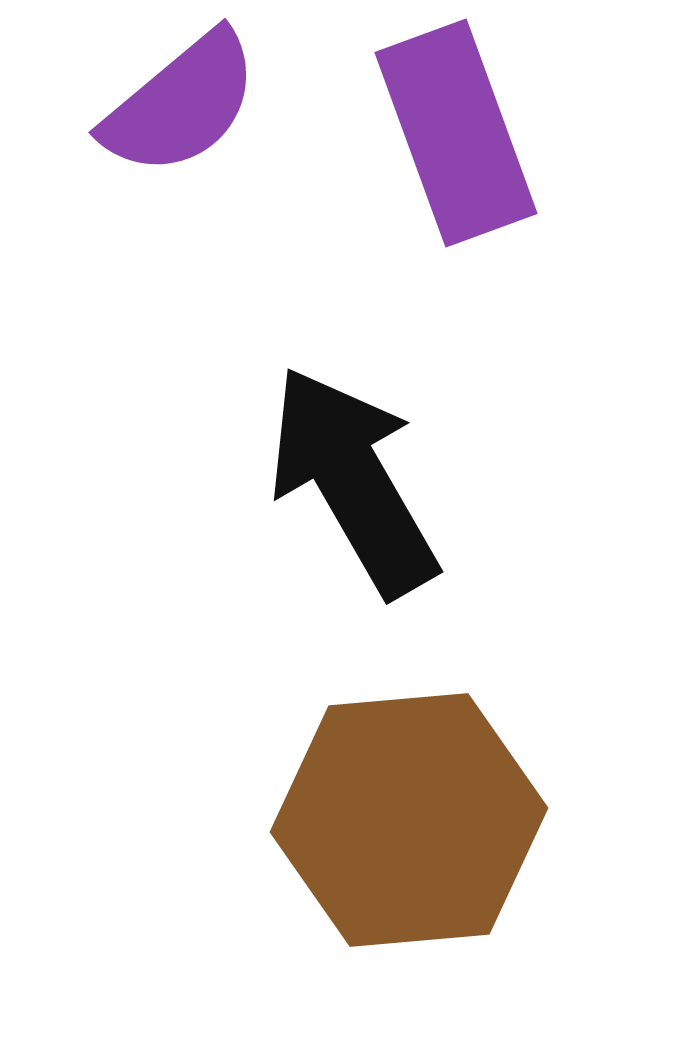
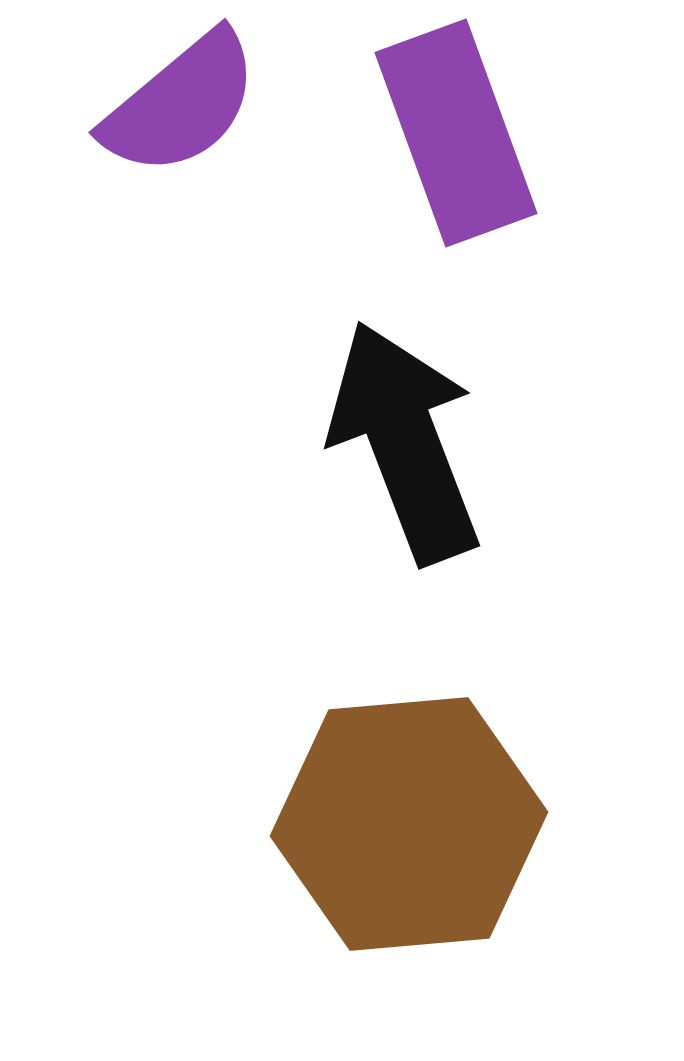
black arrow: moved 52 px right, 39 px up; rotated 9 degrees clockwise
brown hexagon: moved 4 px down
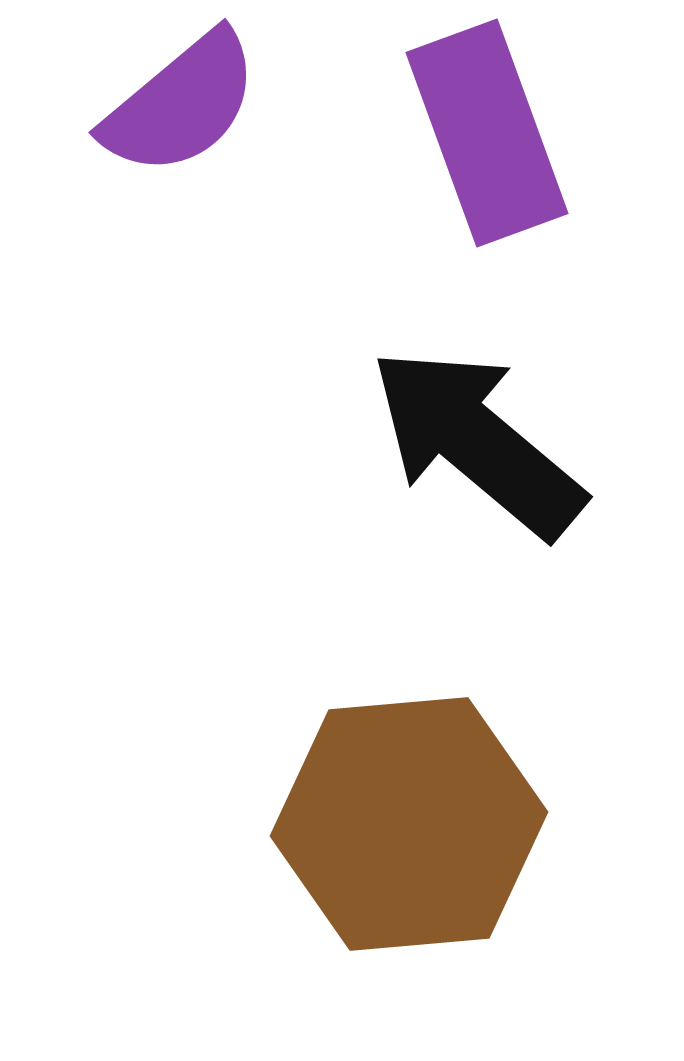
purple rectangle: moved 31 px right
black arrow: moved 72 px right; rotated 29 degrees counterclockwise
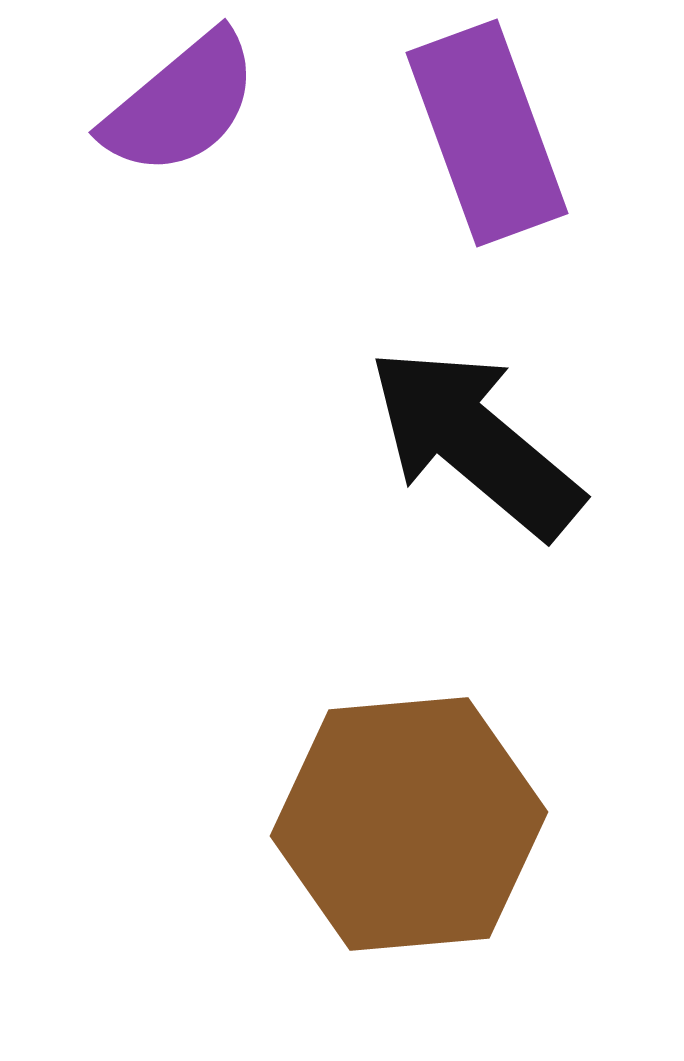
black arrow: moved 2 px left
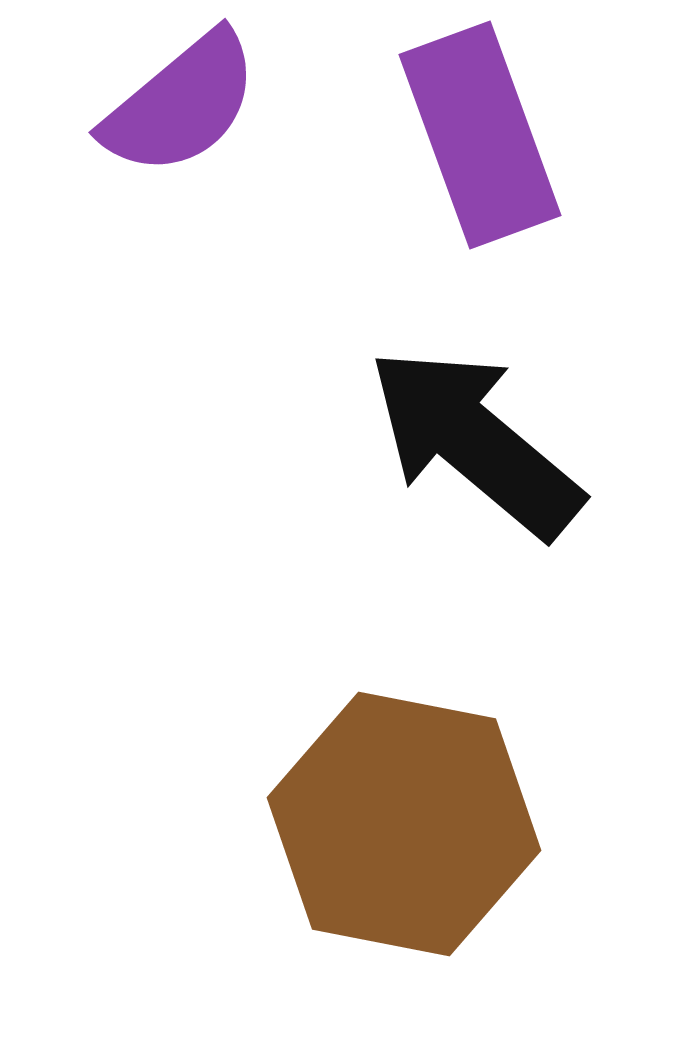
purple rectangle: moved 7 px left, 2 px down
brown hexagon: moved 5 px left; rotated 16 degrees clockwise
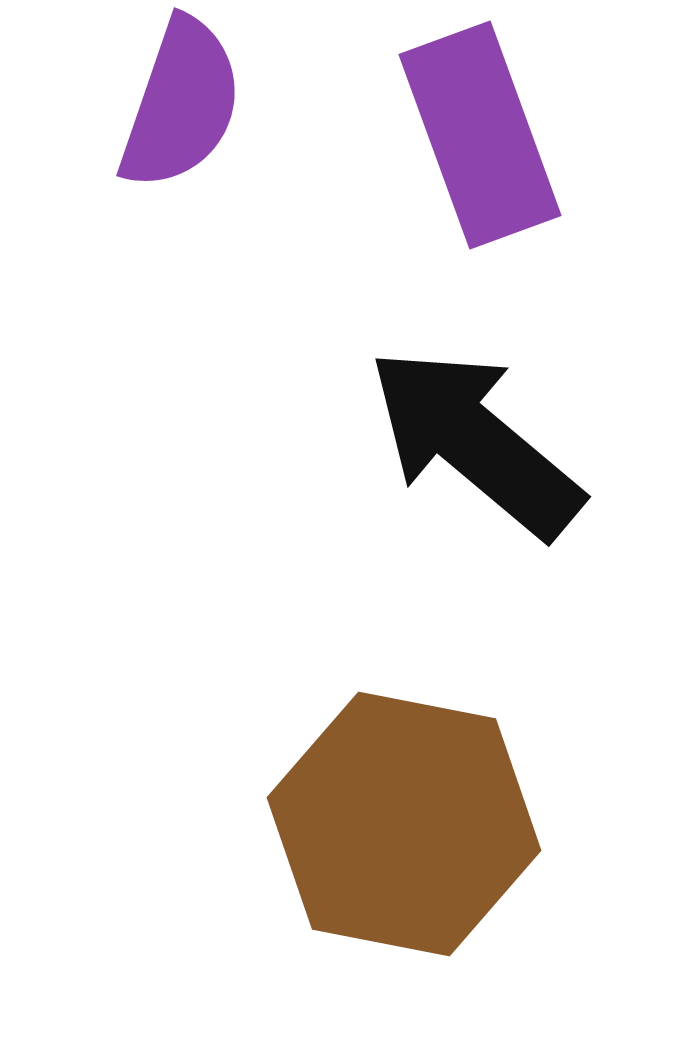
purple semicircle: rotated 31 degrees counterclockwise
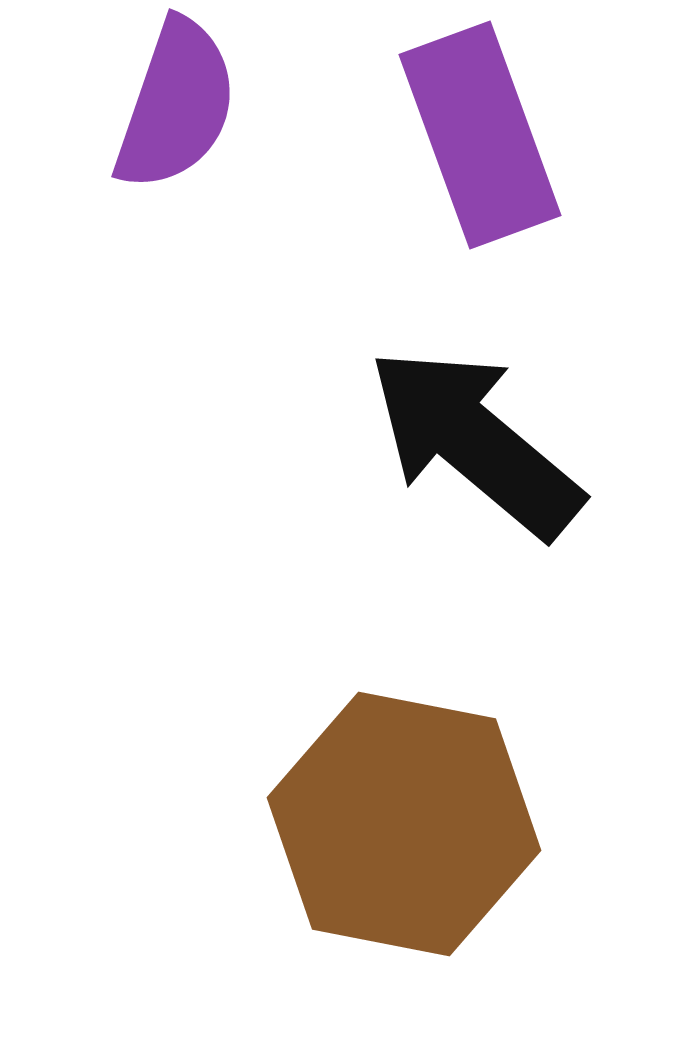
purple semicircle: moved 5 px left, 1 px down
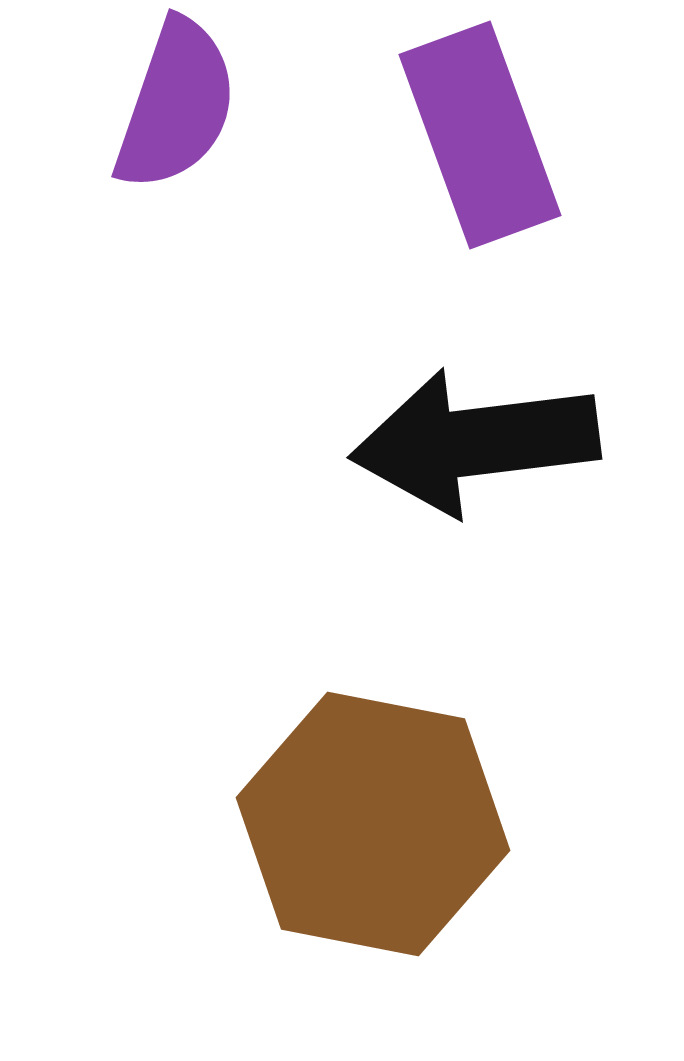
black arrow: rotated 47 degrees counterclockwise
brown hexagon: moved 31 px left
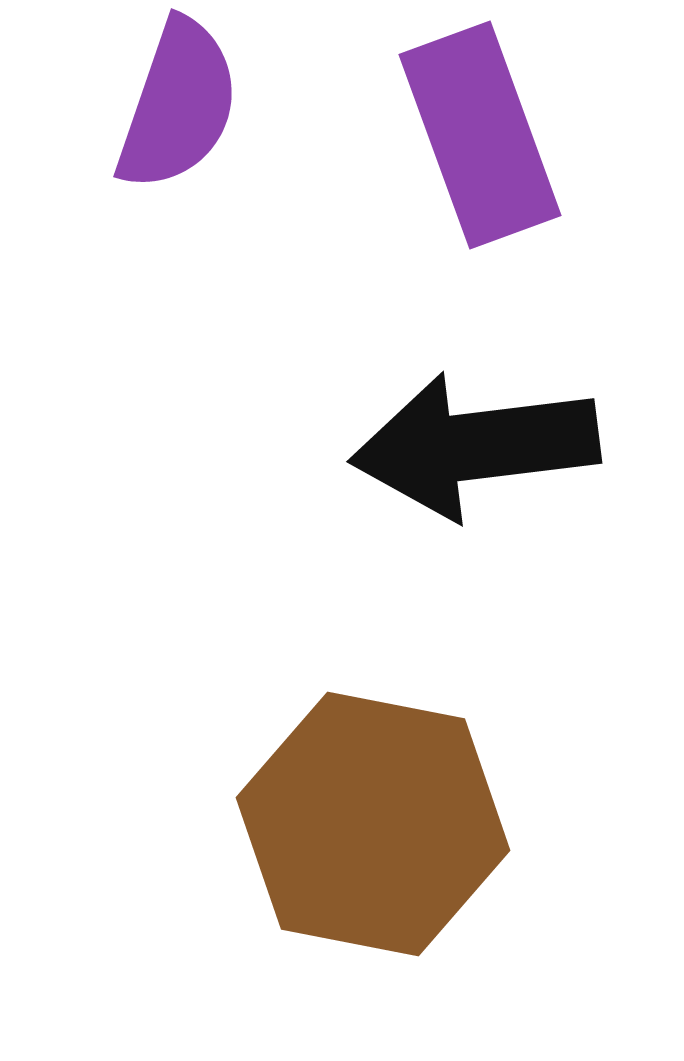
purple semicircle: moved 2 px right
black arrow: moved 4 px down
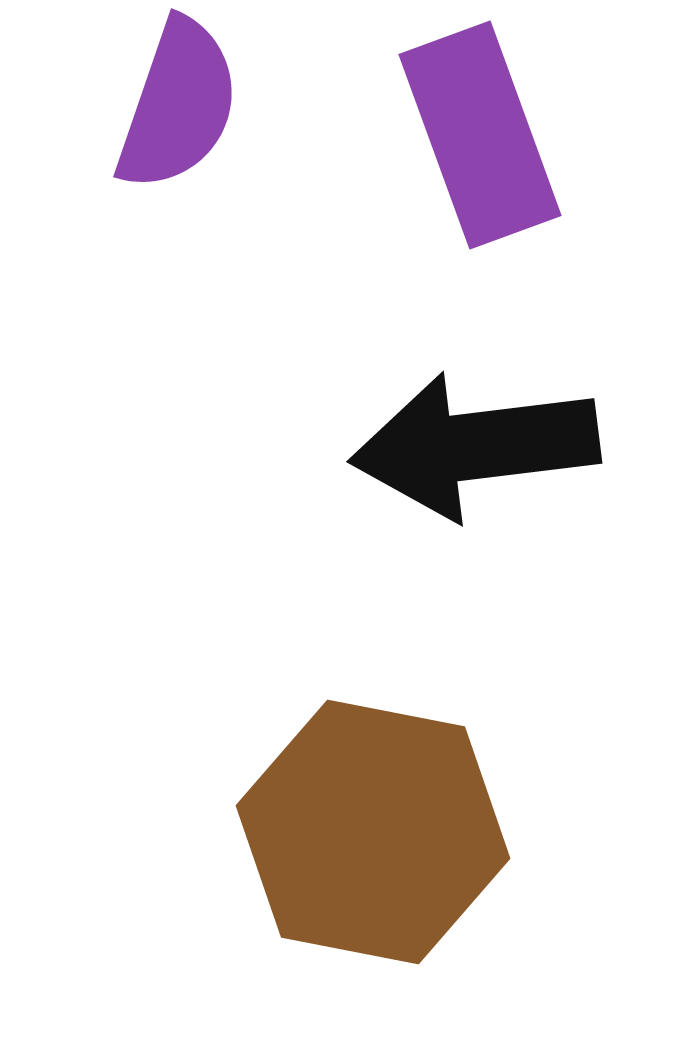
brown hexagon: moved 8 px down
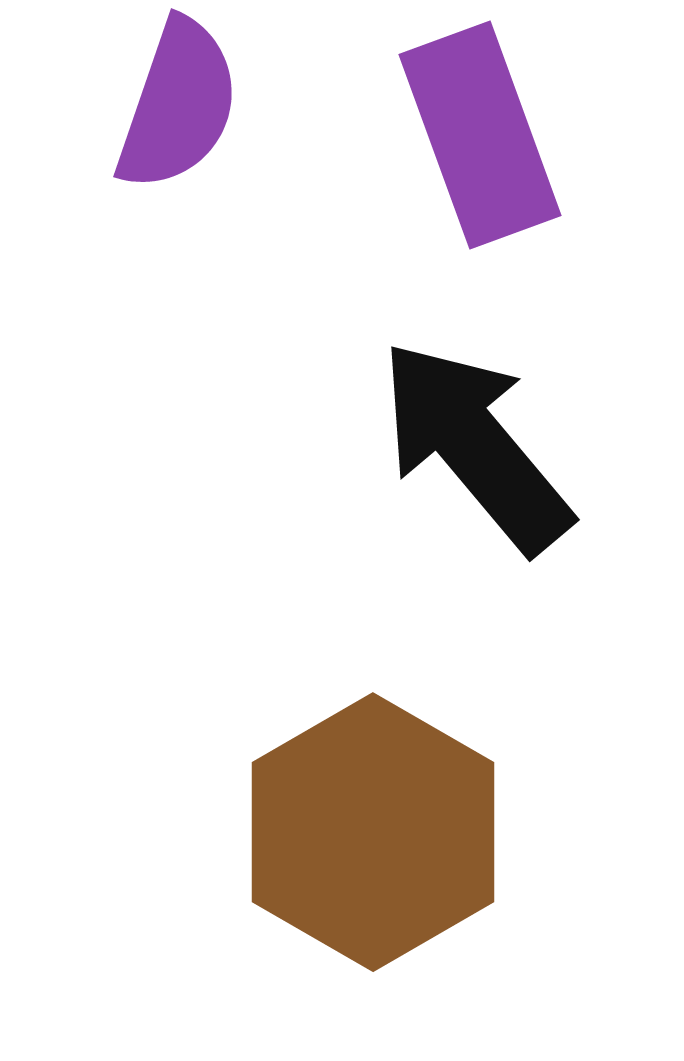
black arrow: rotated 57 degrees clockwise
brown hexagon: rotated 19 degrees clockwise
